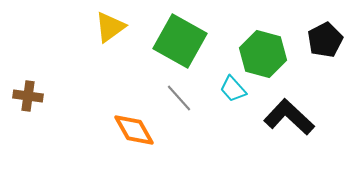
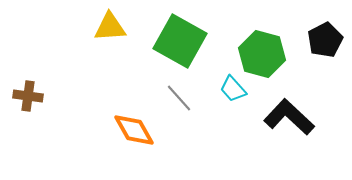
yellow triangle: rotated 32 degrees clockwise
green hexagon: moved 1 px left
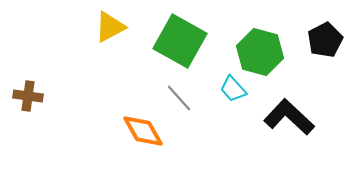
yellow triangle: rotated 24 degrees counterclockwise
green hexagon: moved 2 px left, 2 px up
orange diamond: moved 9 px right, 1 px down
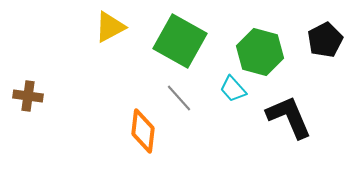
black L-shape: rotated 24 degrees clockwise
orange diamond: rotated 36 degrees clockwise
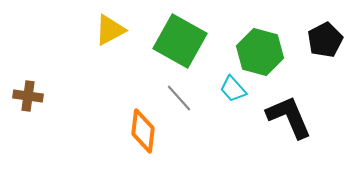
yellow triangle: moved 3 px down
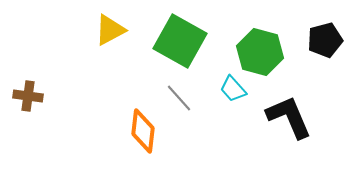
black pentagon: rotated 12 degrees clockwise
